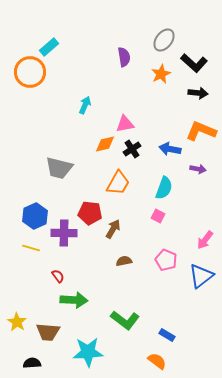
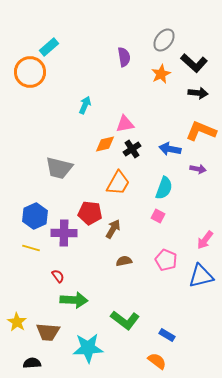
blue triangle: rotated 24 degrees clockwise
cyan star: moved 4 px up
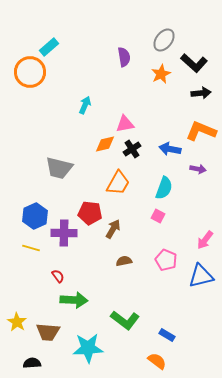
black arrow: moved 3 px right; rotated 12 degrees counterclockwise
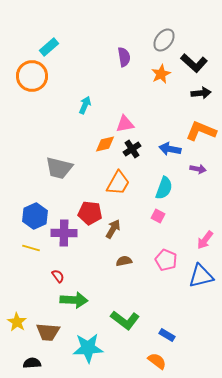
orange circle: moved 2 px right, 4 px down
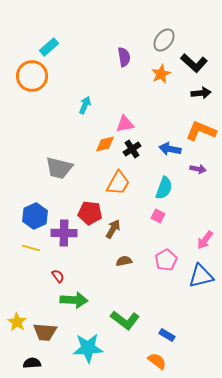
pink pentagon: rotated 20 degrees clockwise
brown trapezoid: moved 3 px left
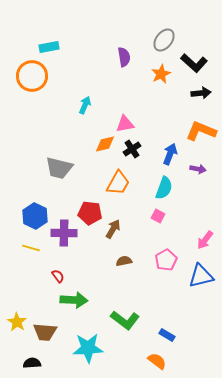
cyan rectangle: rotated 30 degrees clockwise
blue arrow: moved 5 px down; rotated 100 degrees clockwise
blue hexagon: rotated 10 degrees counterclockwise
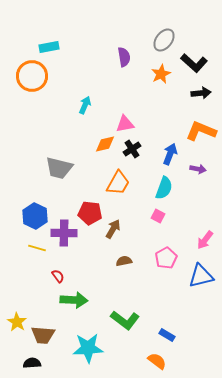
yellow line: moved 6 px right
pink pentagon: moved 2 px up
brown trapezoid: moved 2 px left, 3 px down
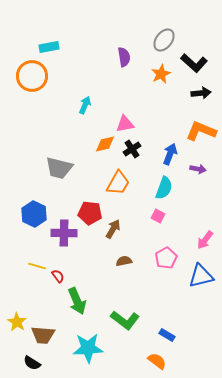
blue hexagon: moved 1 px left, 2 px up
yellow line: moved 18 px down
green arrow: moved 3 px right, 1 px down; rotated 64 degrees clockwise
black semicircle: rotated 144 degrees counterclockwise
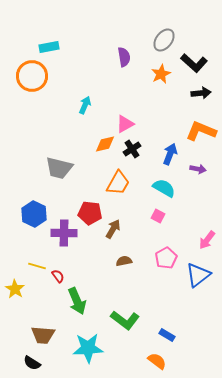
pink triangle: rotated 18 degrees counterclockwise
cyan semicircle: rotated 80 degrees counterclockwise
pink arrow: moved 2 px right
blue triangle: moved 3 px left, 1 px up; rotated 24 degrees counterclockwise
yellow star: moved 2 px left, 33 px up
